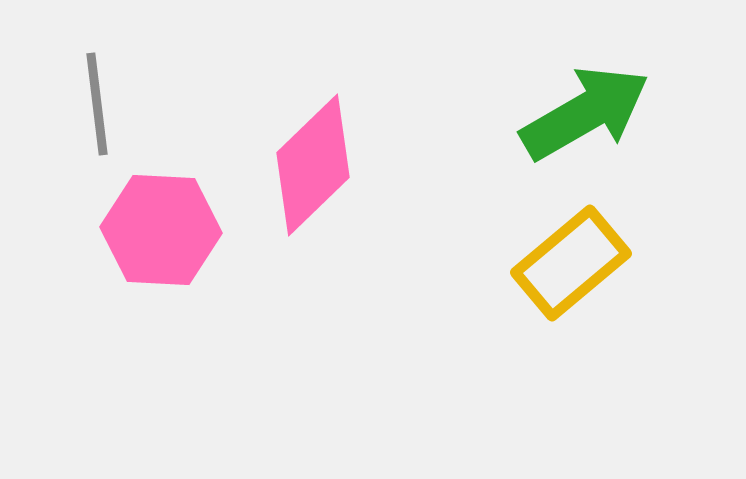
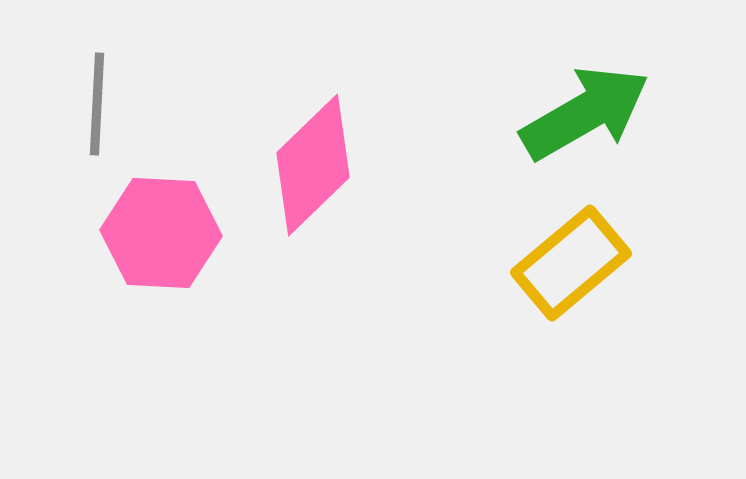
gray line: rotated 10 degrees clockwise
pink hexagon: moved 3 px down
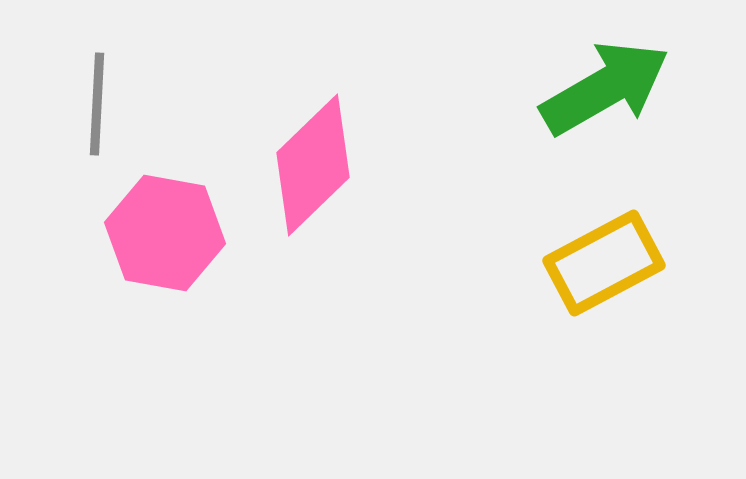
green arrow: moved 20 px right, 25 px up
pink hexagon: moved 4 px right; rotated 7 degrees clockwise
yellow rectangle: moved 33 px right; rotated 12 degrees clockwise
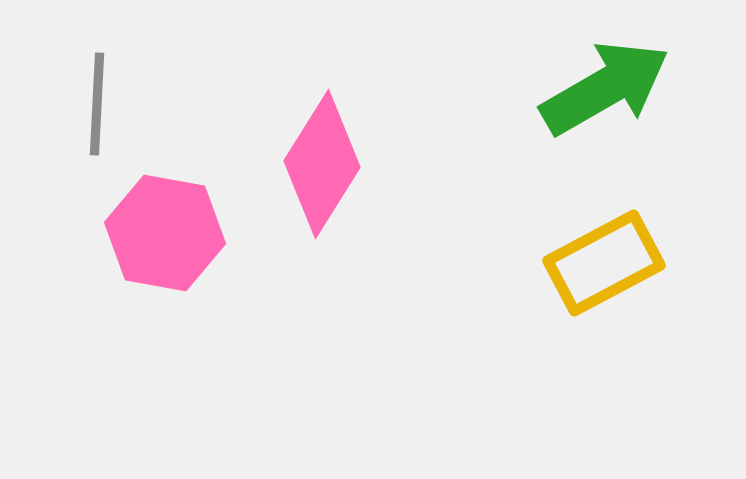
pink diamond: moved 9 px right, 1 px up; rotated 14 degrees counterclockwise
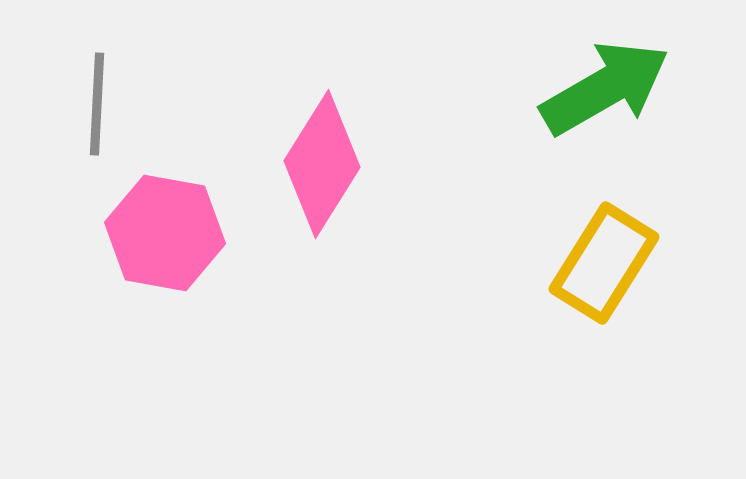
yellow rectangle: rotated 30 degrees counterclockwise
